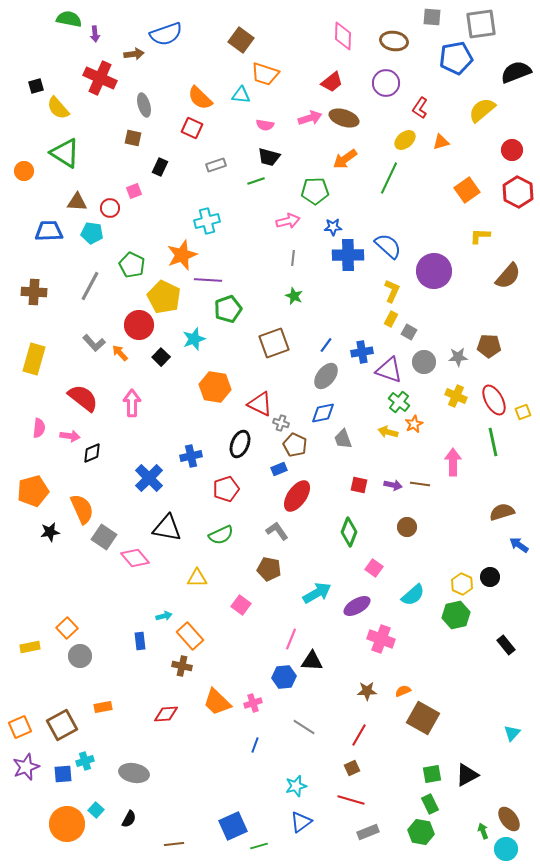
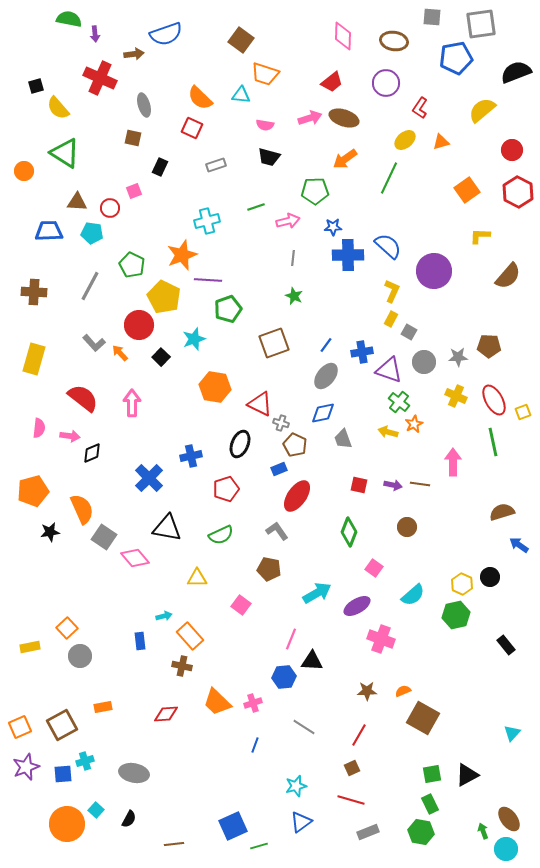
green line at (256, 181): moved 26 px down
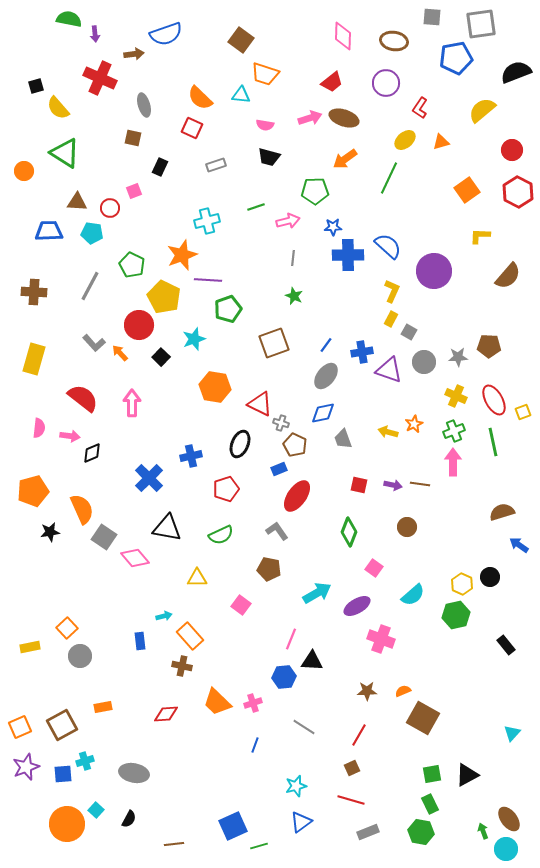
green cross at (399, 402): moved 55 px right, 29 px down; rotated 30 degrees clockwise
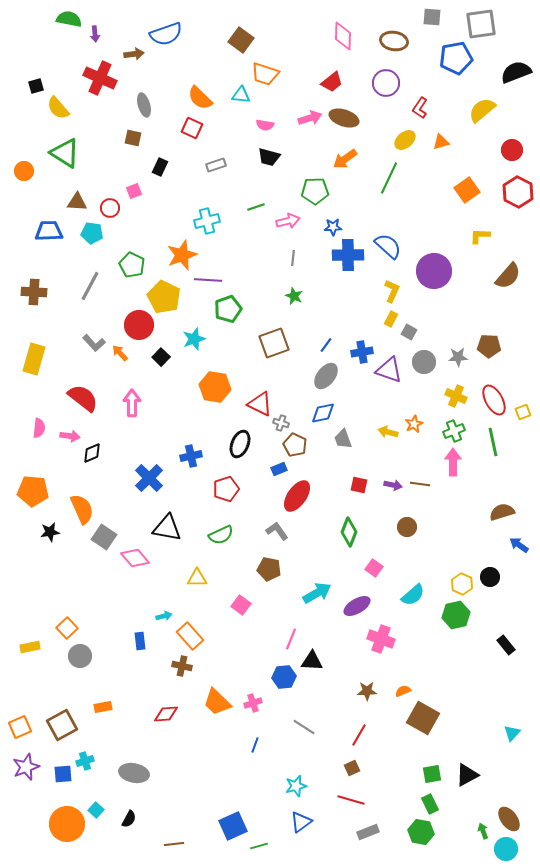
orange pentagon at (33, 491): rotated 20 degrees clockwise
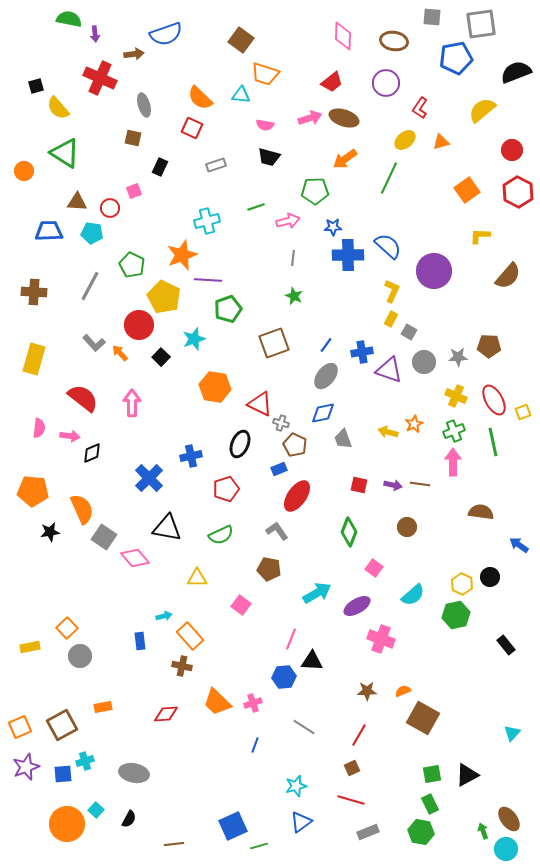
brown semicircle at (502, 512): moved 21 px left; rotated 25 degrees clockwise
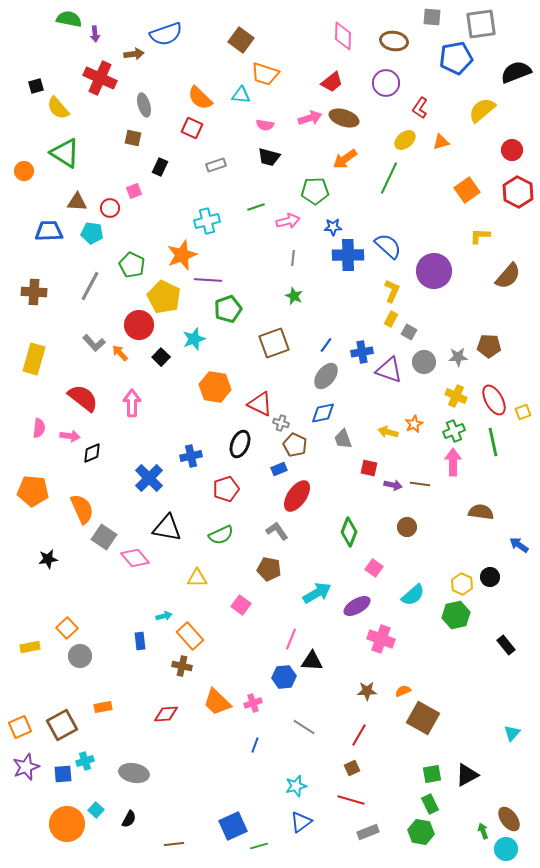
red square at (359, 485): moved 10 px right, 17 px up
black star at (50, 532): moved 2 px left, 27 px down
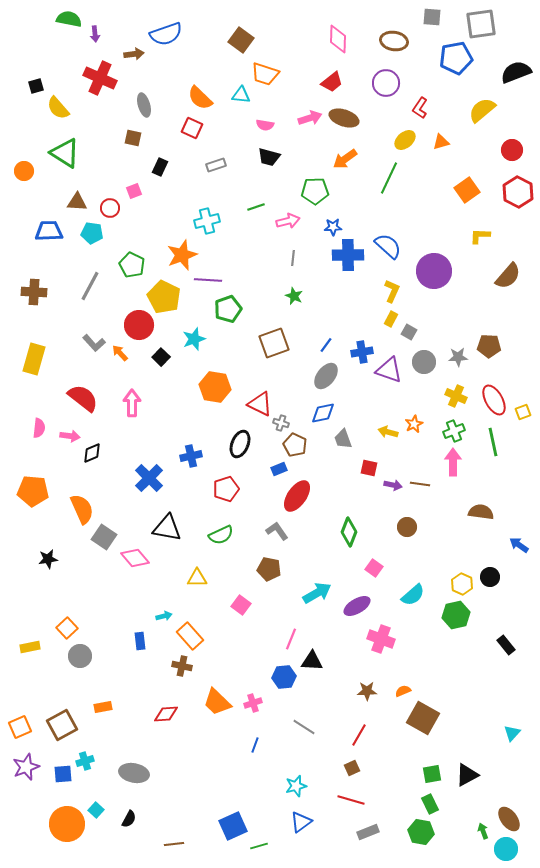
pink diamond at (343, 36): moved 5 px left, 3 px down
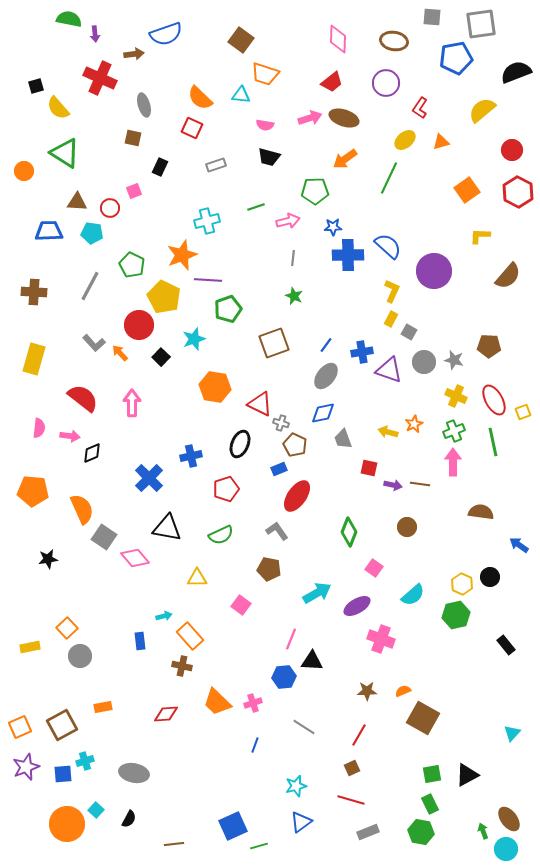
gray star at (458, 357): moved 4 px left, 3 px down; rotated 18 degrees clockwise
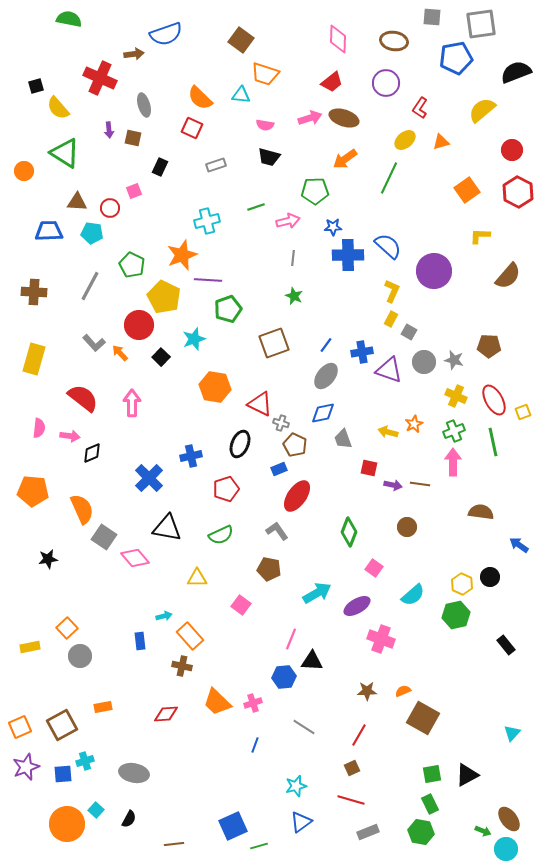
purple arrow at (95, 34): moved 14 px right, 96 px down
green arrow at (483, 831): rotated 133 degrees clockwise
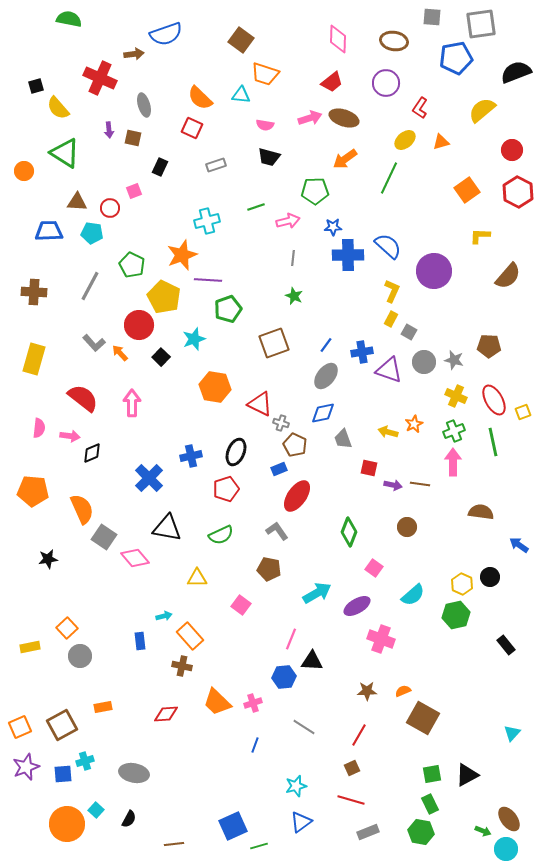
black ellipse at (240, 444): moved 4 px left, 8 px down
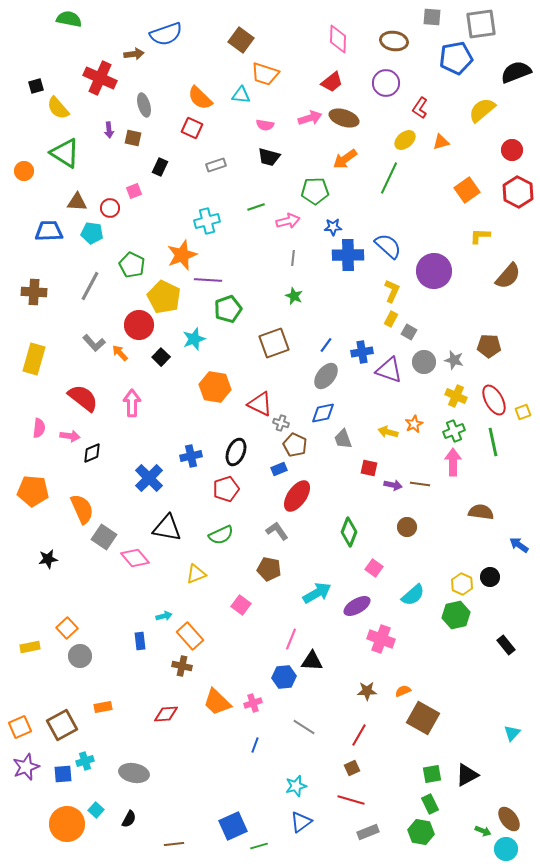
yellow triangle at (197, 578): moved 1 px left, 4 px up; rotated 20 degrees counterclockwise
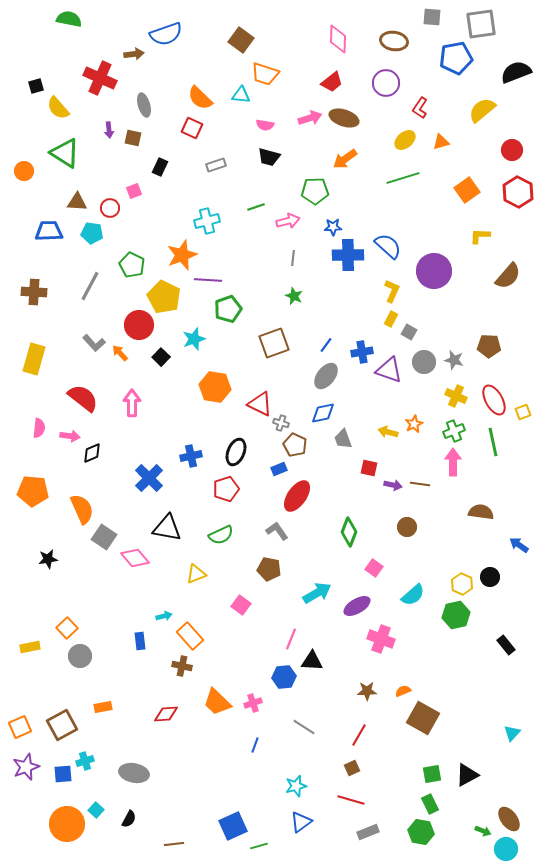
green line at (389, 178): moved 14 px right; rotated 48 degrees clockwise
